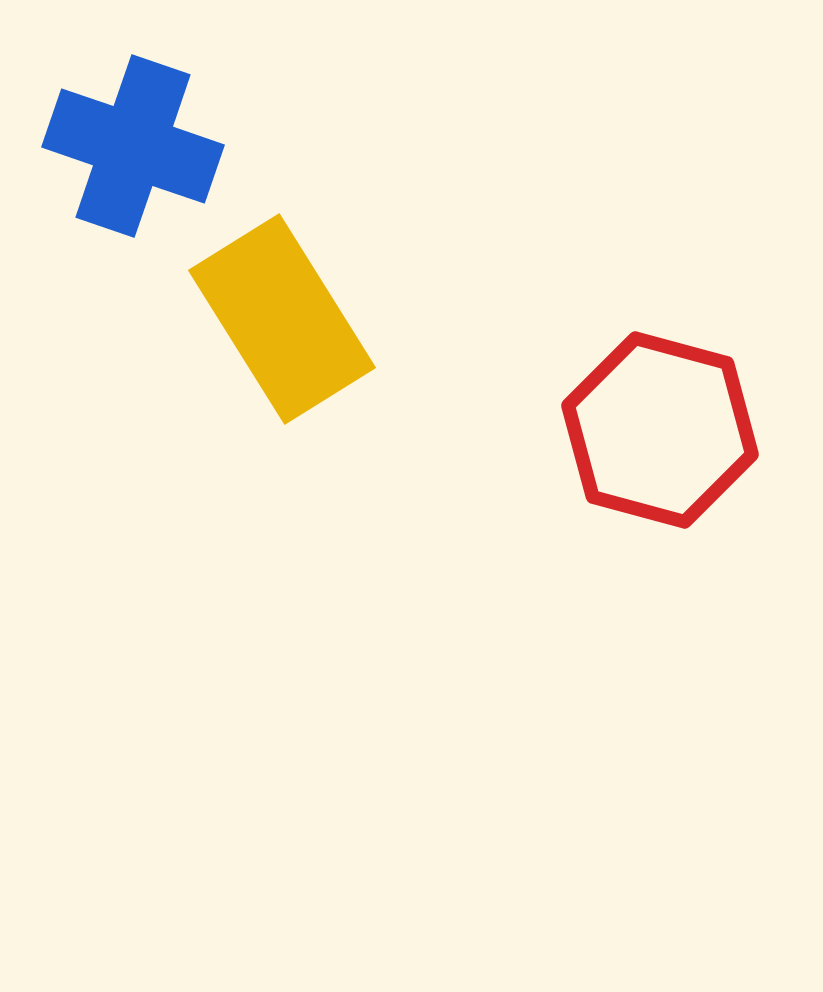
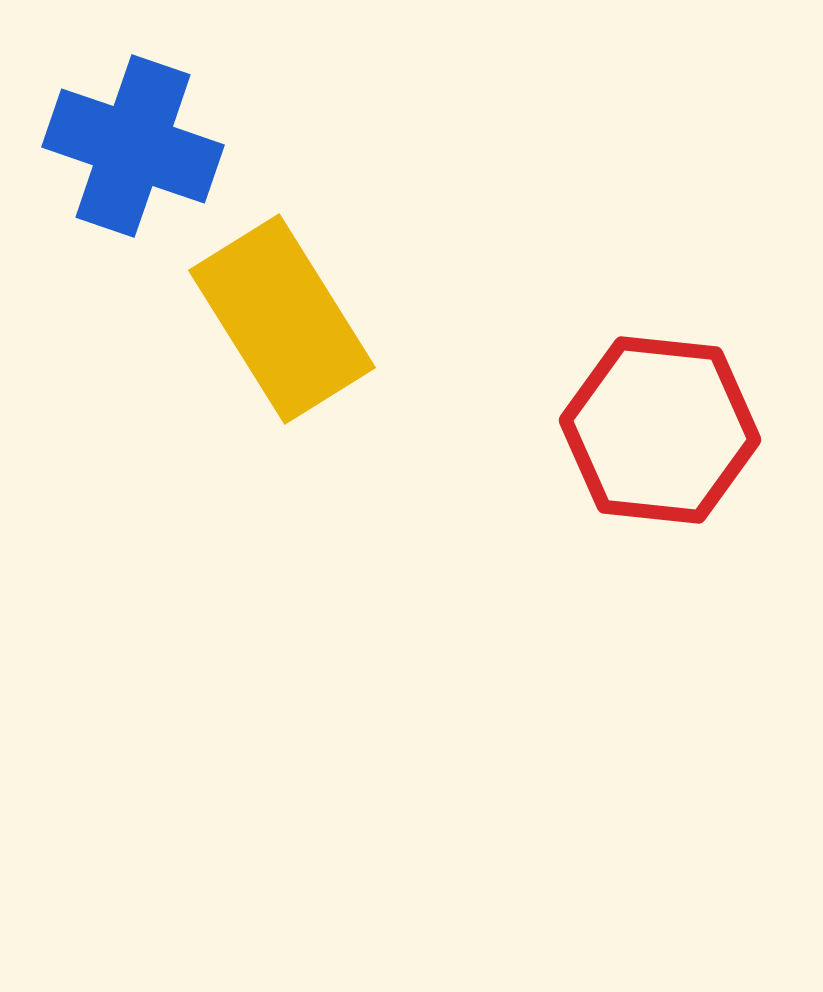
red hexagon: rotated 9 degrees counterclockwise
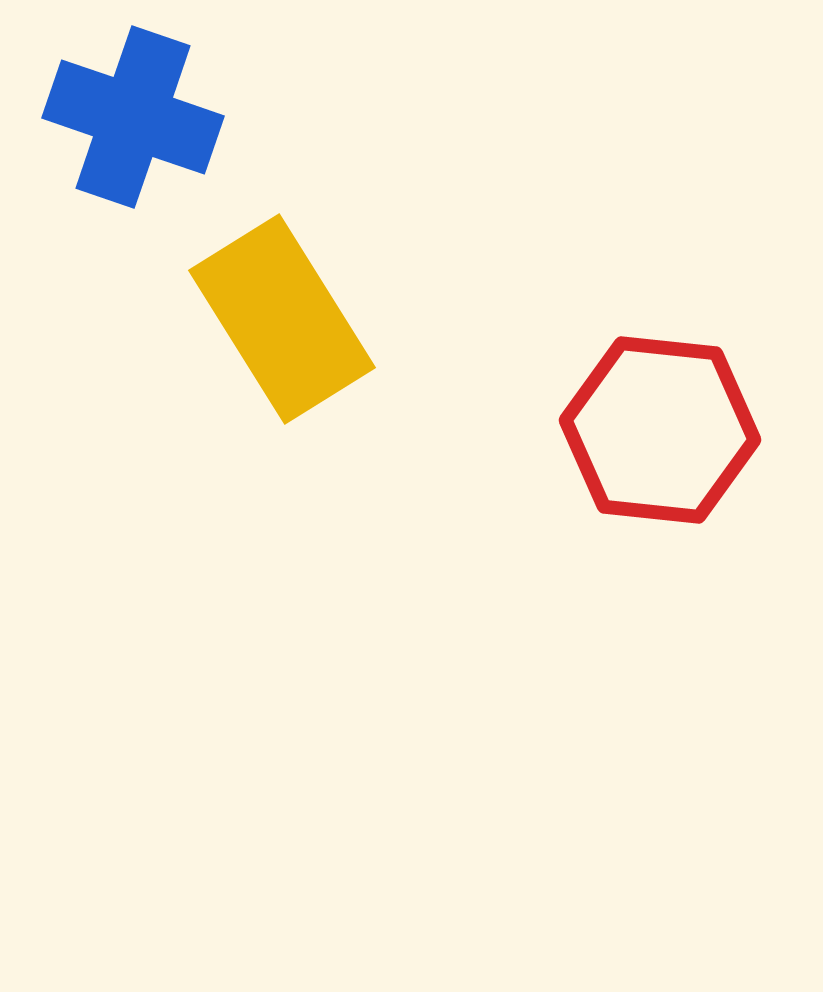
blue cross: moved 29 px up
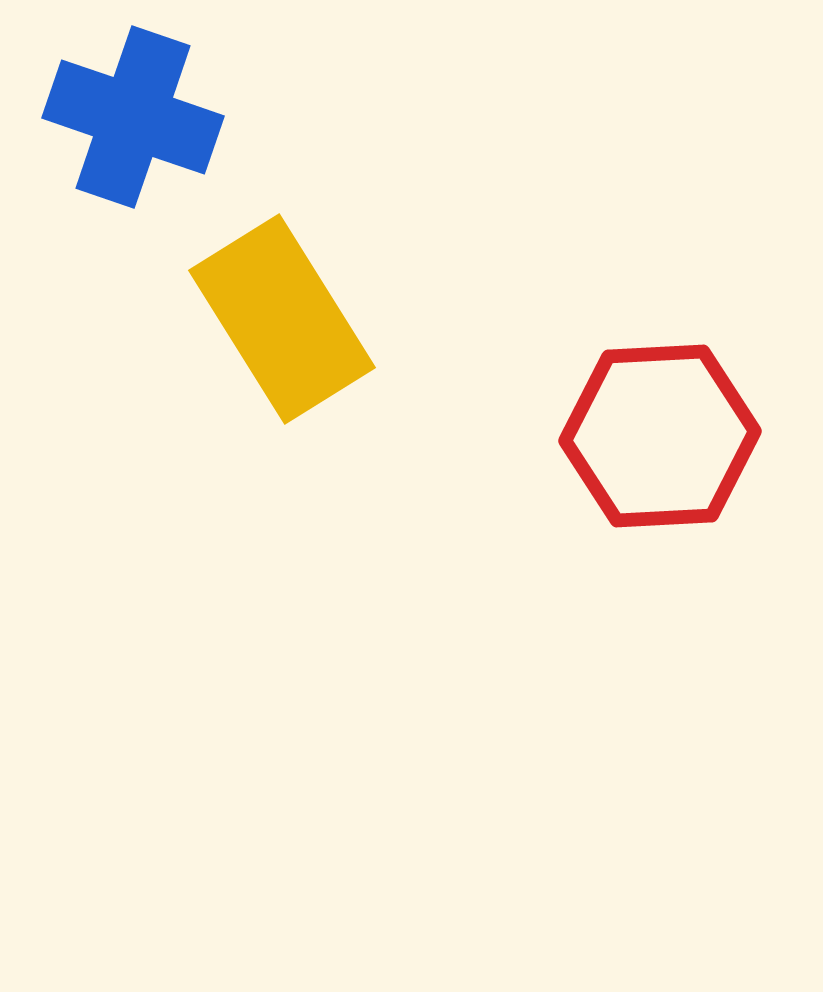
red hexagon: moved 6 px down; rotated 9 degrees counterclockwise
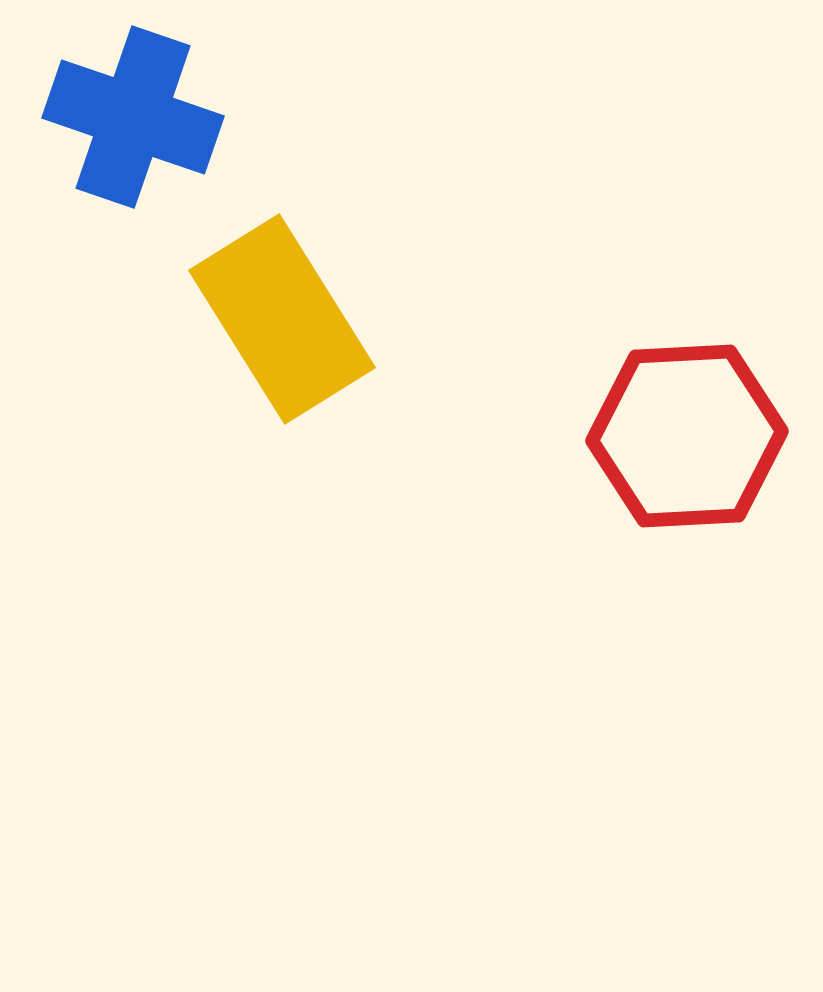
red hexagon: moved 27 px right
